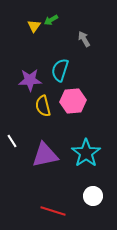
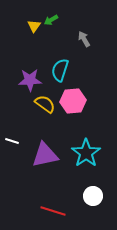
yellow semicircle: moved 2 px right, 2 px up; rotated 140 degrees clockwise
white line: rotated 40 degrees counterclockwise
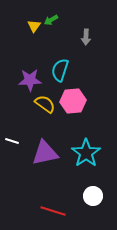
gray arrow: moved 2 px right, 2 px up; rotated 147 degrees counterclockwise
purple triangle: moved 2 px up
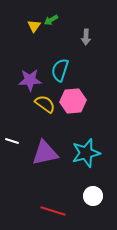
cyan star: rotated 20 degrees clockwise
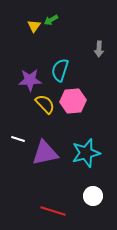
gray arrow: moved 13 px right, 12 px down
yellow semicircle: rotated 10 degrees clockwise
white line: moved 6 px right, 2 px up
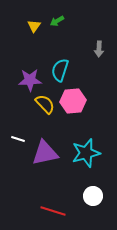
green arrow: moved 6 px right, 1 px down
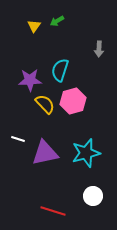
pink hexagon: rotated 10 degrees counterclockwise
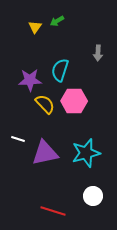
yellow triangle: moved 1 px right, 1 px down
gray arrow: moved 1 px left, 4 px down
pink hexagon: moved 1 px right; rotated 15 degrees clockwise
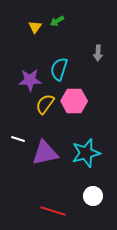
cyan semicircle: moved 1 px left, 1 px up
yellow semicircle: rotated 100 degrees counterclockwise
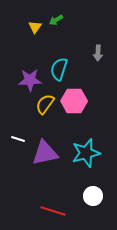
green arrow: moved 1 px left, 1 px up
